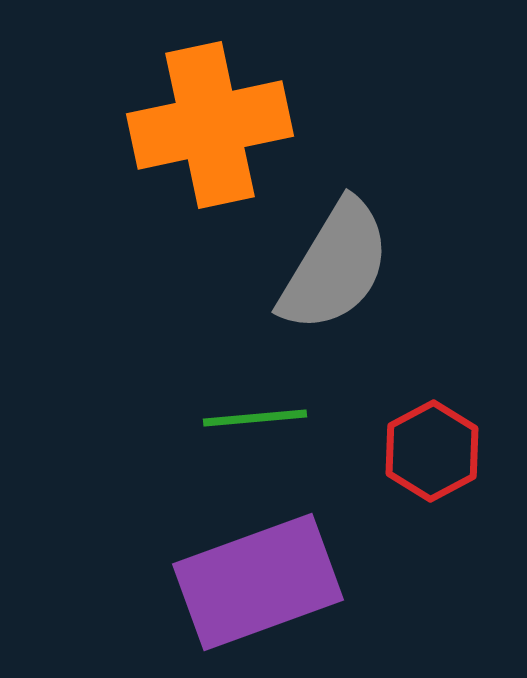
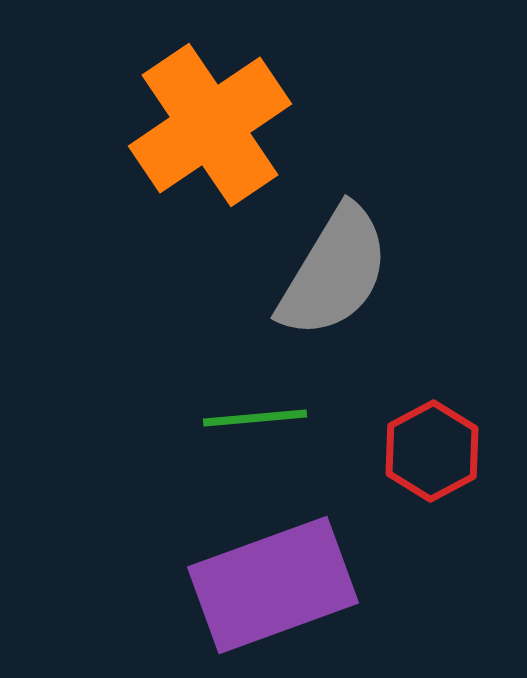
orange cross: rotated 22 degrees counterclockwise
gray semicircle: moved 1 px left, 6 px down
purple rectangle: moved 15 px right, 3 px down
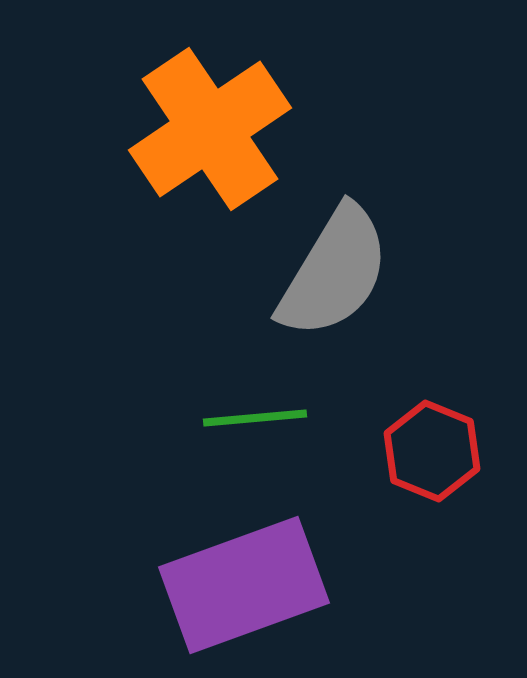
orange cross: moved 4 px down
red hexagon: rotated 10 degrees counterclockwise
purple rectangle: moved 29 px left
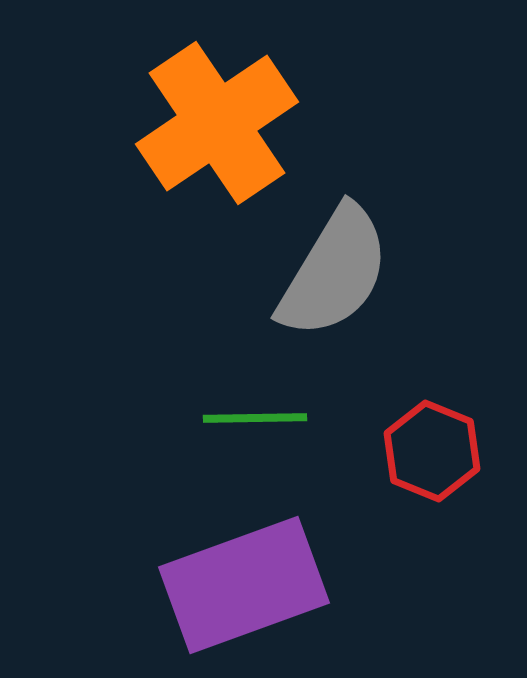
orange cross: moved 7 px right, 6 px up
green line: rotated 4 degrees clockwise
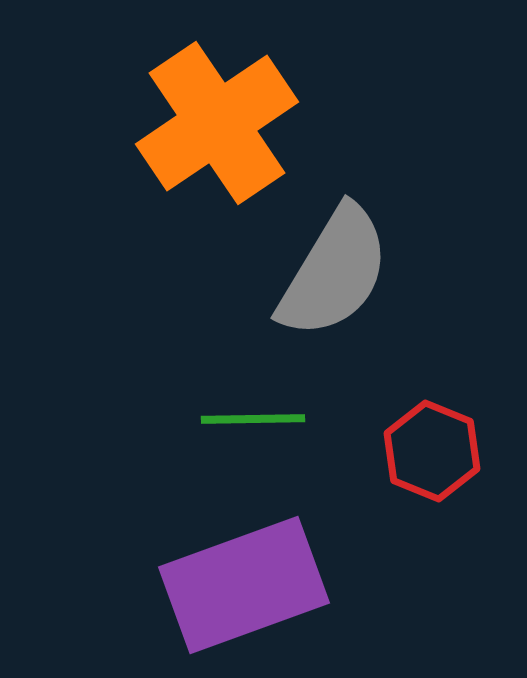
green line: moved 2 px left, 1 px down
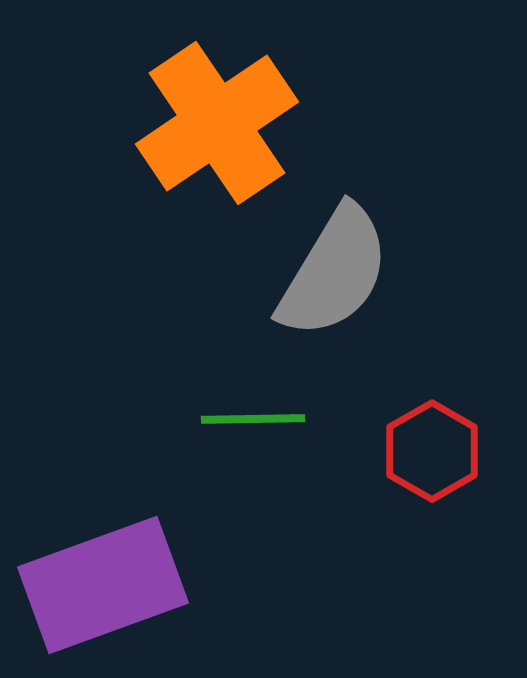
red hexagon: rotated 8 degrees clockwise
purple rectangle: moved 141 px left
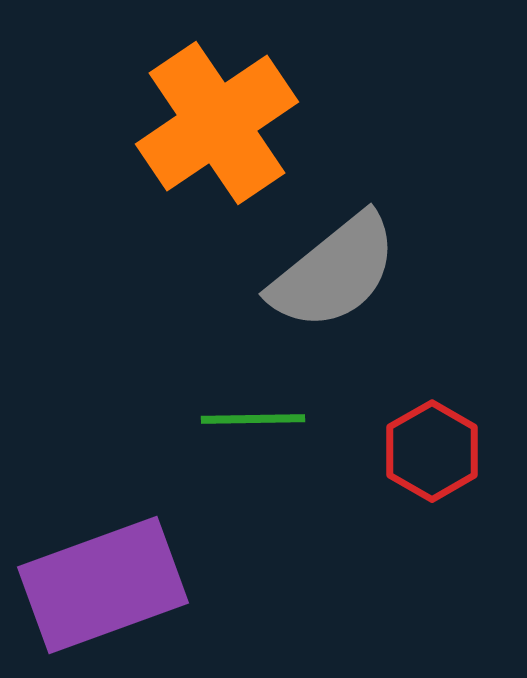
gray semicircle: rotated 20 degrees clockwise
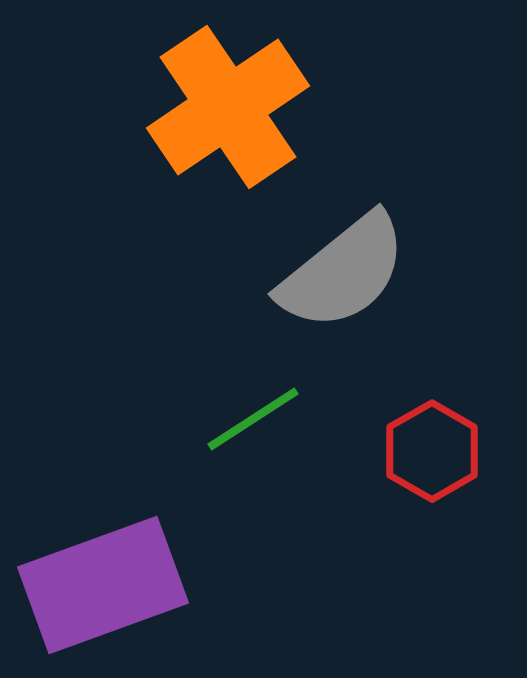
orange cross: moved 11 px right, 16 px up
gray semicircle: moved 9 px right
green line: rotated 32 degrees counterclockwise
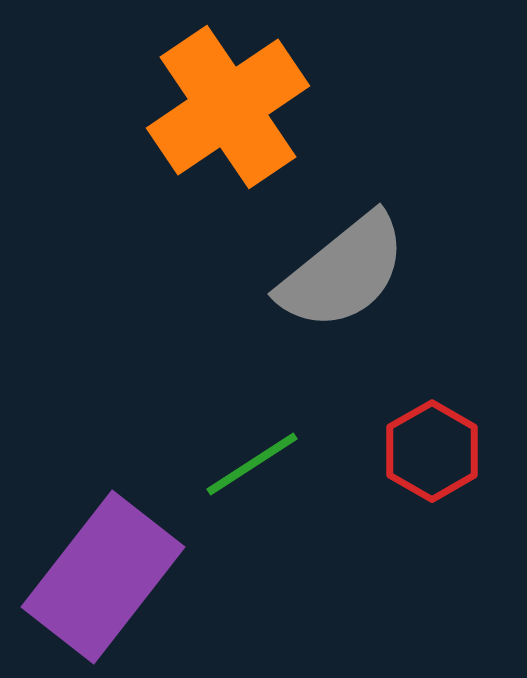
green line: moved 1 px left, 45 px down
purple rectangle: moved 8 px up; rotated 32 degrees counterclockwise
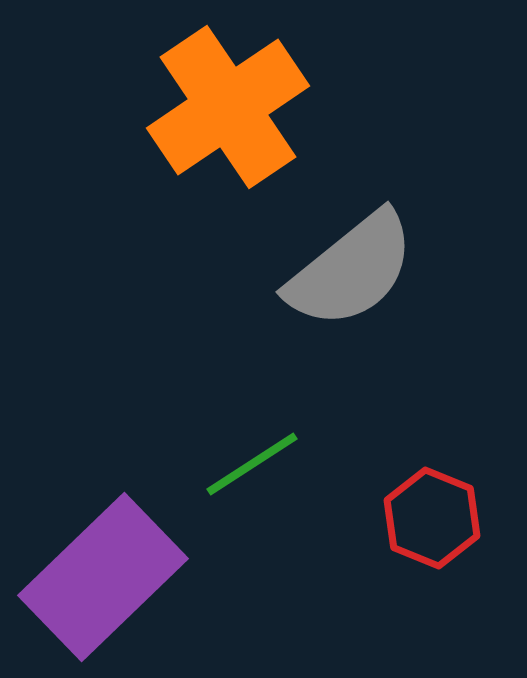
gray semicircle: moved 8 px right, 2 px up
red hexagon: moved 67 px down; rotated 8 degrees counterclockwise
purple rectangle: rotated 8 degrees clockwise
